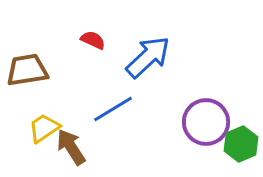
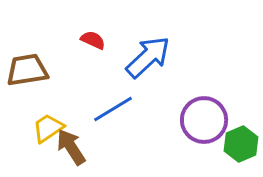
purple circle: moved 2 px left, 2 px up
yellow trapezoid: moved 4 px right
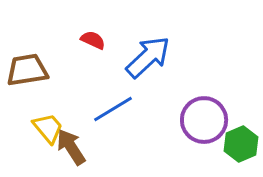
yellow trapezoid: rotated 84 degrees clockwise
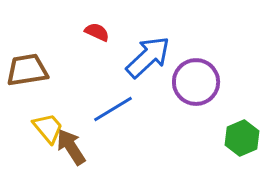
red semicircle: moved 4 px right, 8 px up
purple circle: moved 8 px left, 38 px up
green hexagon: moved 1 px right, 6 px up
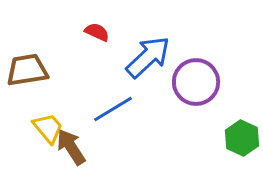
green hexagon: rotated 12 degrees counterclockwise
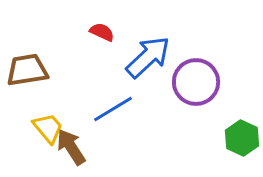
red semicircle: moved 5 px right
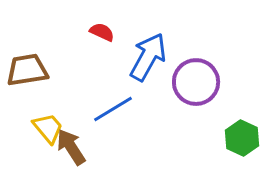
blue arrow: rotated 18 degrees counterclockwise
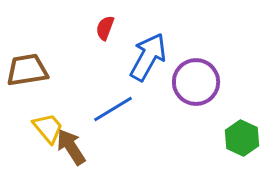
red semicircle: moved 3 px right, 4 px up; rotated 95 degrees counterclockwise
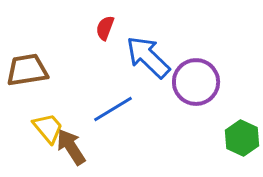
blue arrow: rotated 75 degrees counterclockwise
